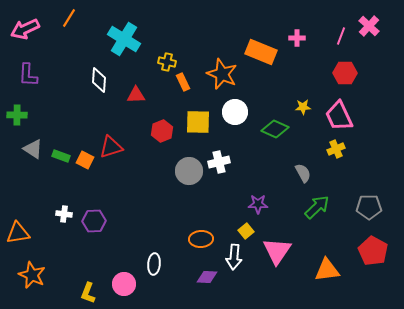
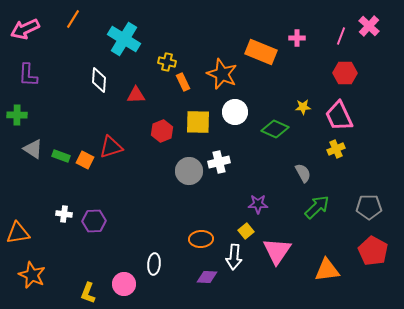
orange line at (69, 18): moved 4 px right, 1 px down
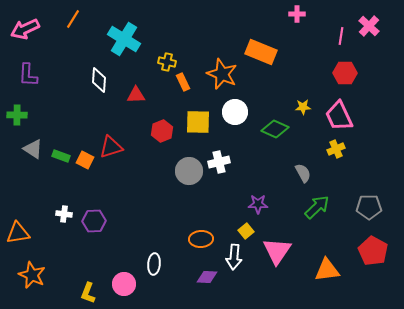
pink line at (341, 36): rotated 12 degrees counterclockwise
pink cross at (297, 38): moved 24 px up
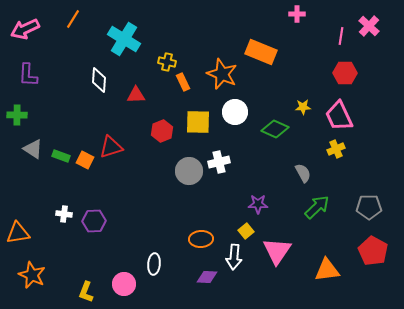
yellow L-shape at (88, 293): moved 2 px left, 1 px up
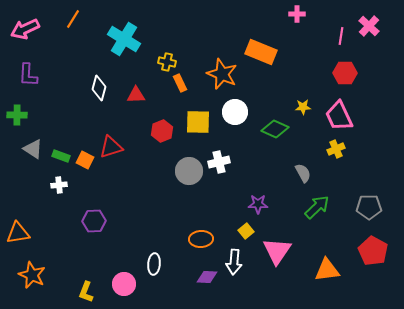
white diamond at (99, 80): moved 8 px down; rotated 10 degrees clockwise
orange rectangle at (183, 82): moved 3 px left, 1 px down
white cross at (64, 214): moved 5 px left, 29 px up; rotated 14 degrees counterclockwise
white arrow at (234, 257): moved 5 px down
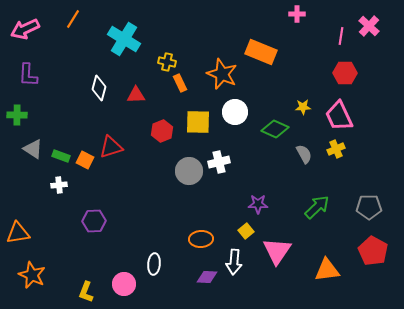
gray semicircle at (303, 173): moved 1 px right, 19 px up
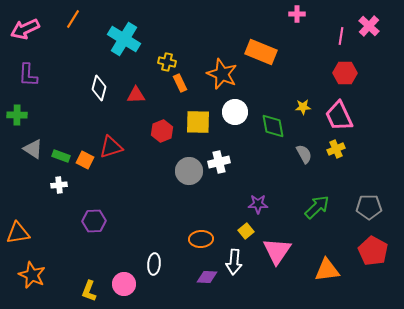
green diamond at (275, 129): moved 2 px left, 3 px up; rotated 56 degrees clockwise
yellow L-shape at (86, 292): moved 3 px right, 1 px up
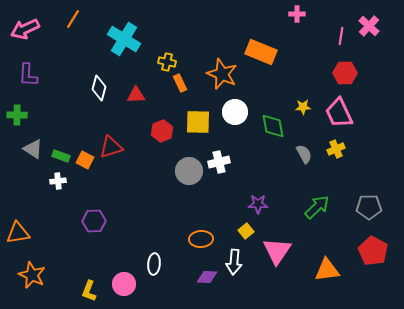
pink trapezoid at (339, 116): moved 3 px up
white cross at (59, 185): moved 1 px left, 4 px up
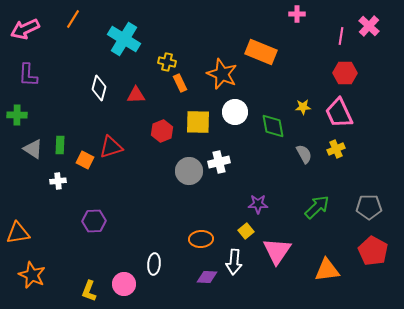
green rectangle at (61, 156): moved 1 px left, 11 px up; rotated 72 degrees clockwise
